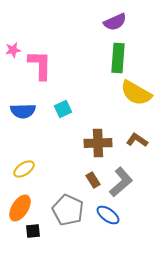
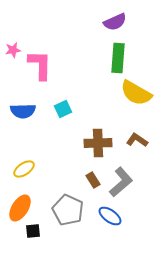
blue ellipse: moved 2 px right, 1 px down
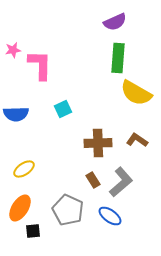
blue semicircle: moved 7 px left, 3 px down
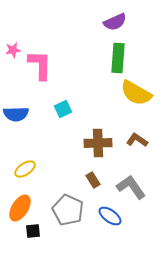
yellow ellipse: moved 1 px right
gray L-shape: moved 10 px right, 5 px down; rotated 84 degrees counterclockwise
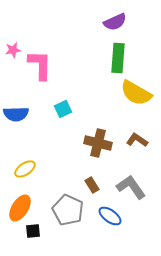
brown cross: rotated 16 degrees clockwise
brown rectangle: moved 1 px left, 5 px down
